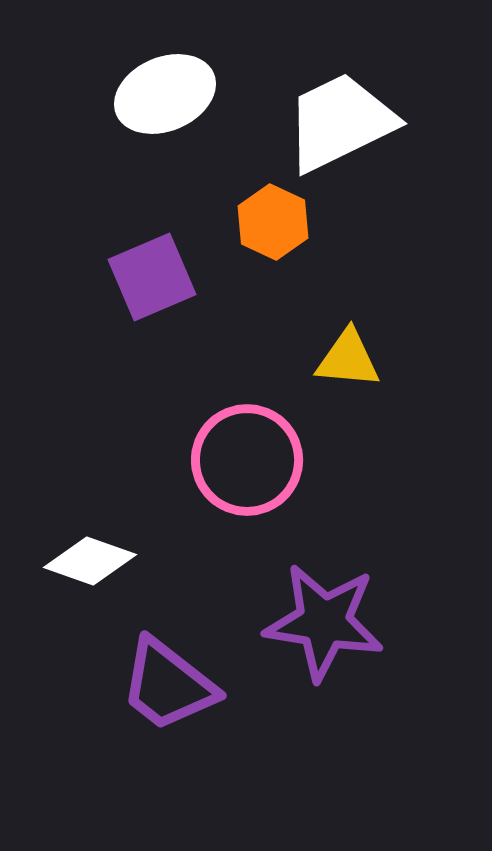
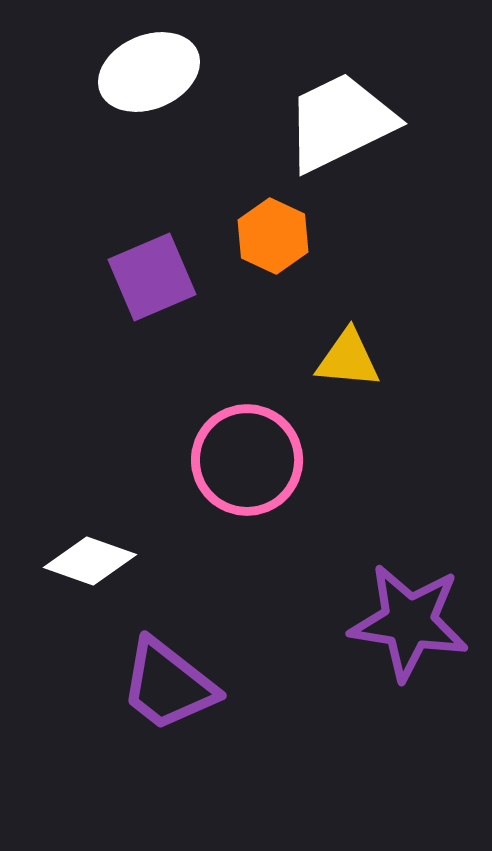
white ellipse: moved 16 px left, 22 px up
orange hexagon: moved 14 px down
purple star: moved 85 px right
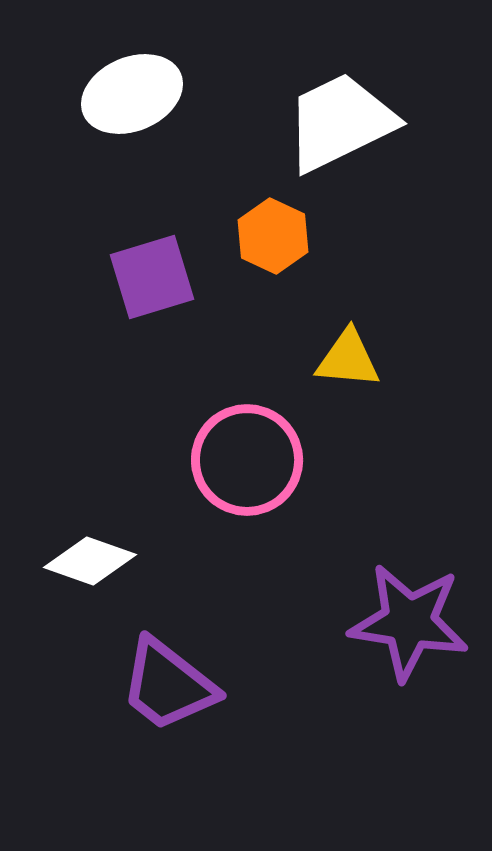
white ellipse: moved 17 px left, 22 px down
purple square: rotated 6 degrees clockwise
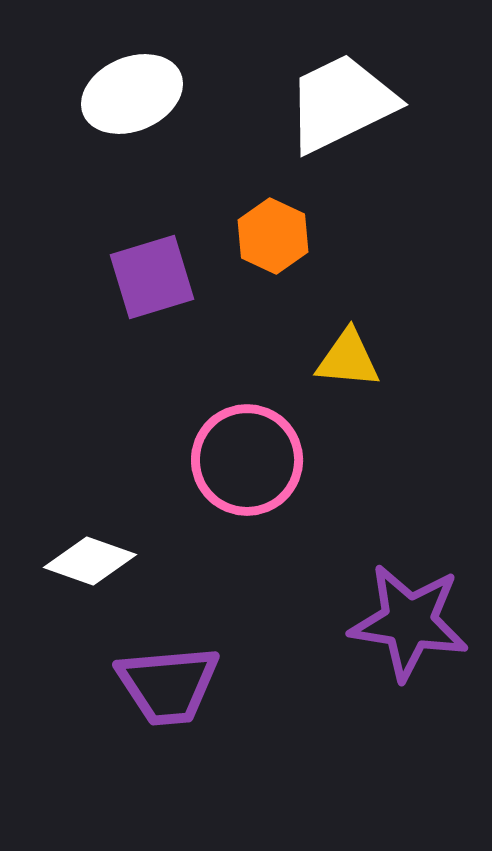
white trapezoid: moved 1 px right, 19 px up
purple trapezoid: rotated 43 degrees counterclockwise
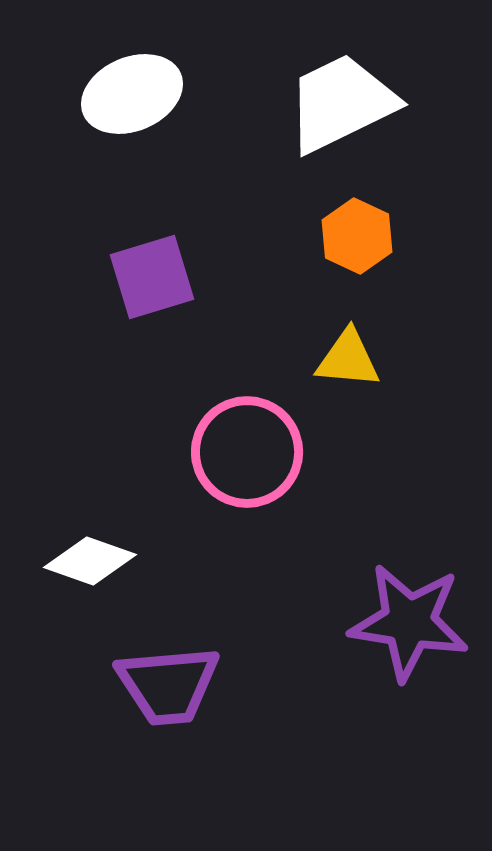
orange hexagon: moved 84 px right
pink circle: moved 8 px up
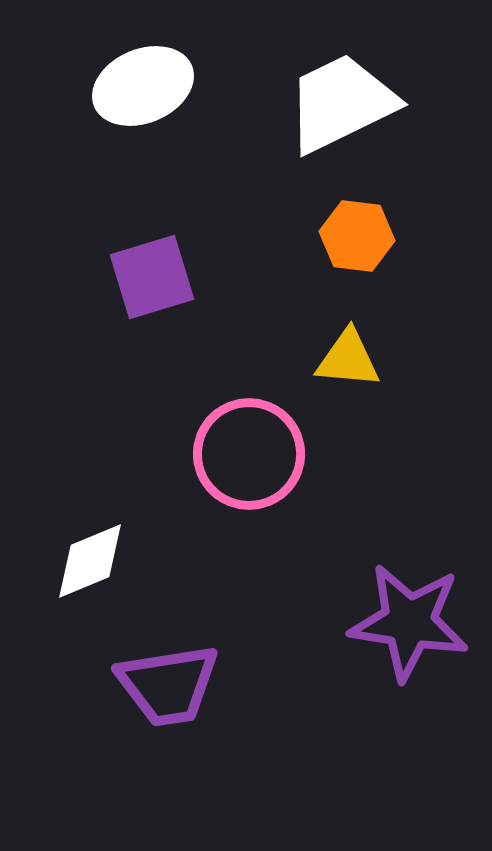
white ellipse: moved 11 px right, 8 px up
orange hexagon: rotated 18 degrees counterclockwise
pink circle: moved 2 px right, 2 px down
white diamond: rotated 42 degrees counterclockwise
purple trapezoid: rotated 4 degrees counterclockwise
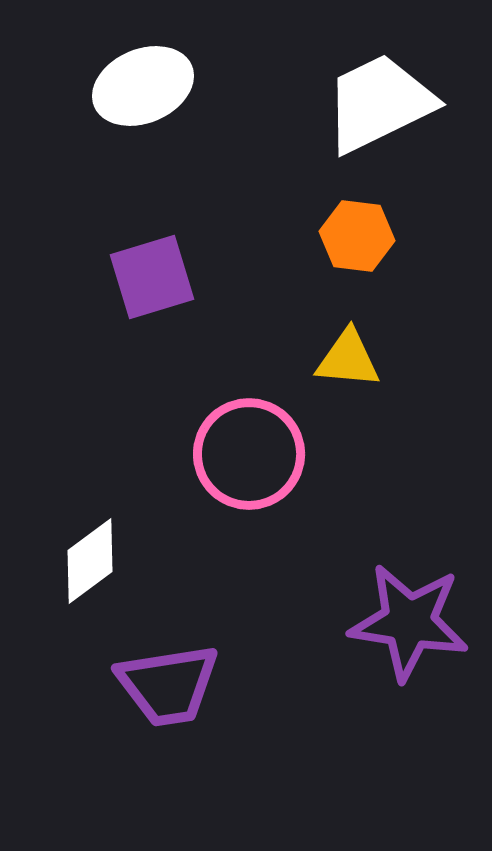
white trapezoid: moved 38 px right
white diamond: rotated 14 degrees counterclockwise
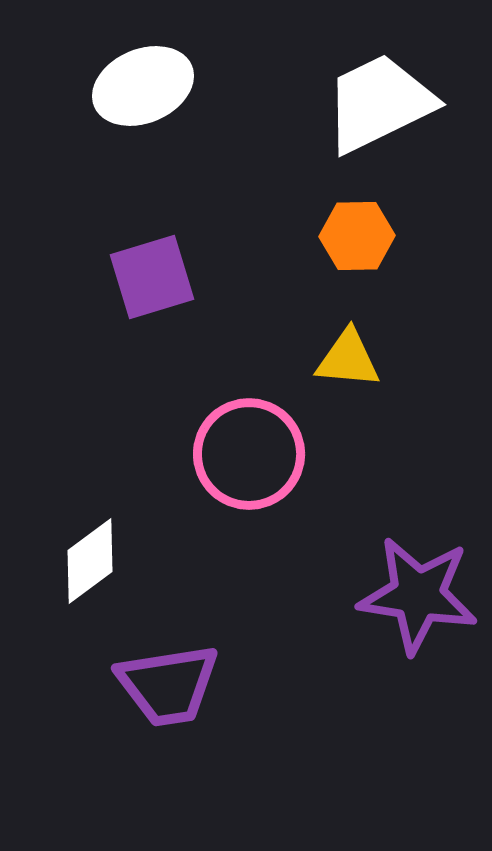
orange hexagon: rotated 8 degrees counterclockwise
purple star: moved 9 px right, 27 px up
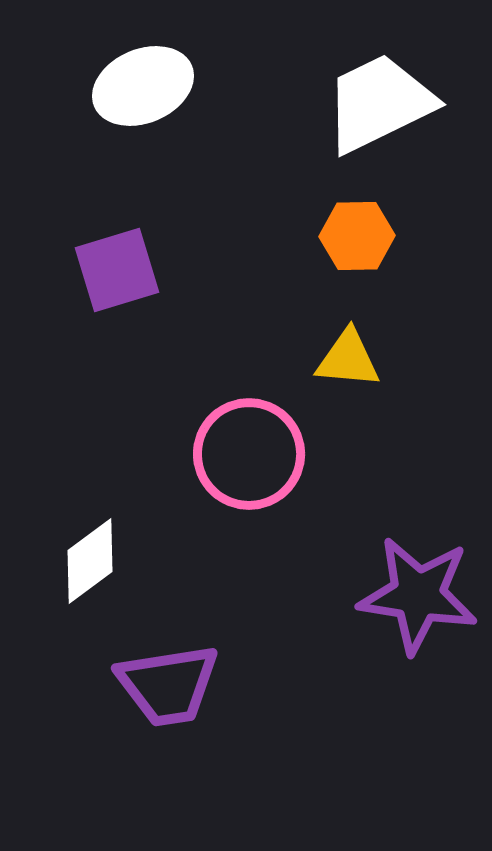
purple square: moved 35 px left, 7 px up
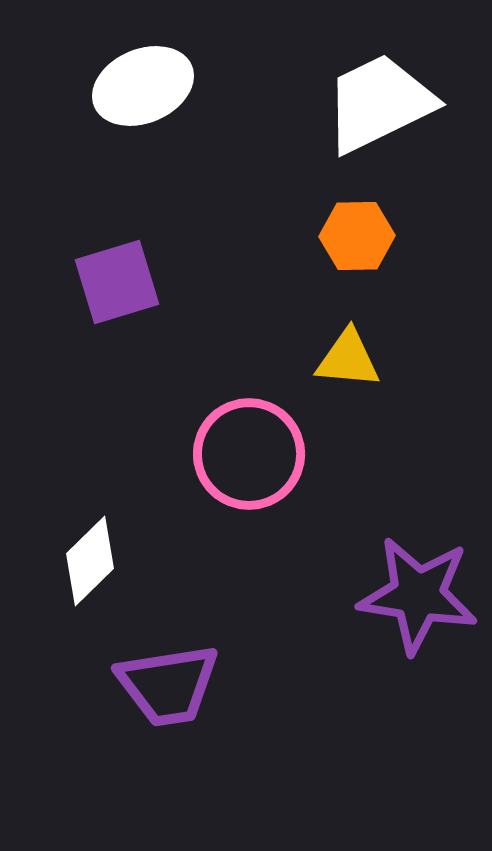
purple square: moved 12 px down
white diamond: rotated 8 degrees counterclockwise
